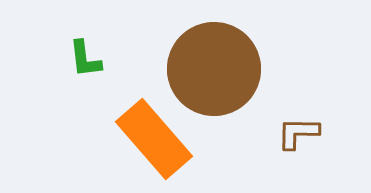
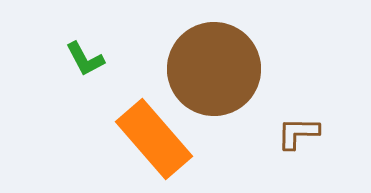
green L-shape: rotated 21 degrees counterclockwise
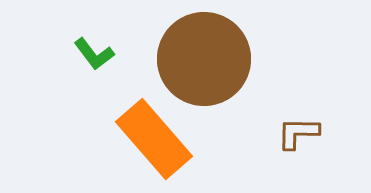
green L-shape: moved 9 px right, 5 px up; rotated 9 degrees counterclockwise
brown circle: moved 10 px left, 10 px up
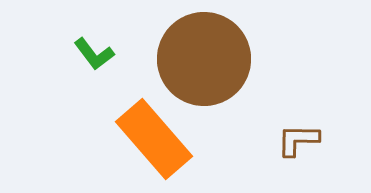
brown L-shape: moved 7 px down
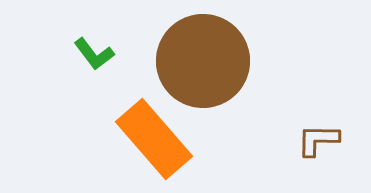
brown circle: moved 1 px left, 2 px down
brown L-shape: moved 20 px right
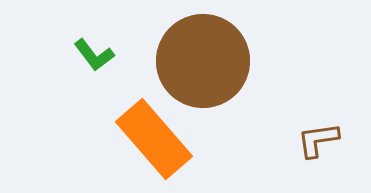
green L-shape: moved 1 px down
brown L-shape: rotated 9 degrees counterclockwise
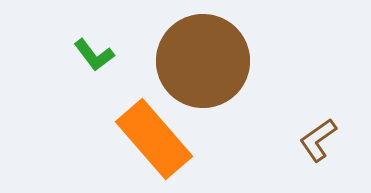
brown L-shape: rotated 27 degrees counterclockwise
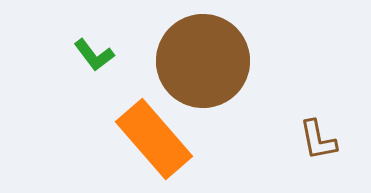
brown L-shape: rotated 66 degrees counterclockwise
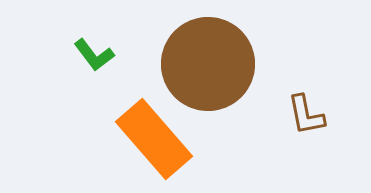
brown circle: moved 5 px right, 3 px down
brown L-shape: moved 12 px left, 25 px up
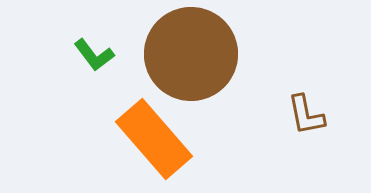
brown circle: moved 17 px left, 10 px up
